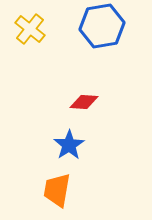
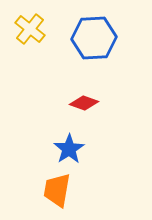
blue hexagon: moved 8 px left, 12 px down; rotated 6 degrees clockwise
red diamond: moved 1 px down; rotated 16 degrees clockwise
blue star: moved 4 px down
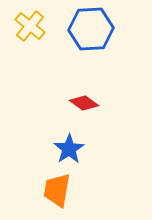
yellow cross: moved 3 px up
blue hexagon: moved 3 px left, 9 px up
red diamond: rotated 16 degrees clockwise
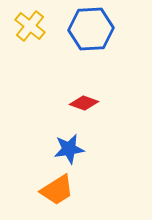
red diamond: rotated 16 degrees counterclockwise
blue star: rotated 24 degrees clockwise
orange trapezoid: rotated 132 degrees counterclockwise
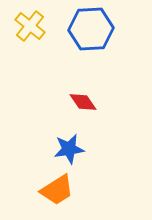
red diamond: moved 1 px left, 1 px up; rotated 36 degrees clockwise
